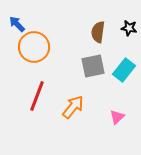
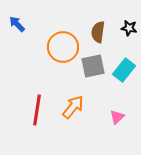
orange circle: moved 29 px right
red line: moved 14 px down; rotated 12 degrees counterclockwise
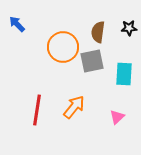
black star: rotated 14 degrees counterclockwise
gray square: moved 1 px left, 5 px up
cyan rectangle: moved 4 px down; rotated 35 degrees counterclockwise
orange arrow: moved 1 px right
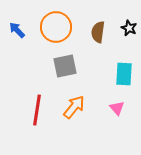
blue arrow: moved 6 px down
black star: rotated 28 degrees clockwise
orange circle: moved 7 px left, 20 px up
gray square: moved 27 px left, 5 px down
pink triangle: moved 9 px up; rotated 28 degrees counterclockwise
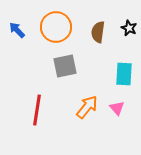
orange arrow: moved 13 px right
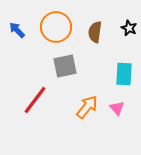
brown semicircle: moved 3 px left
red line: moved 2 px left, 10 px up; rotated 28 degrees clockwise
